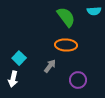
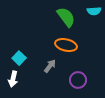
orange ellipse: rotated 10 degrees clockwise
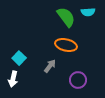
cyan semicircle: moved 6 px left, 1 px down
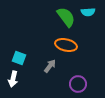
cyan square: rotated 24 degrees counterclockwise
purple circle: moved 4 px down
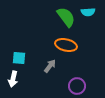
cyan square: rotated 16 degrees counterclockwise
purple circle: moved 1 px left, 2 px down
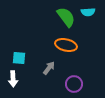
gray arrow: moved 1 px left, 2 px down
white arrow: rotated 14 degrees counterclockwise
purple circle: moved 3 px left, 2 px up
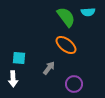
orange ellipse: rotated 25 degrees clockwise
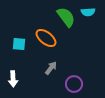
orange ellipse: moved 20 px left, 7 px up
cyan square: moved 14 px up
gray arrow: moved 2 px right
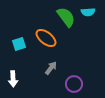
cyan square: rotated 24 degrees counterclockwise
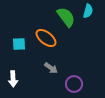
cyan semicircle: moved 1 px up; rotated 72 degrees counterclockwise
cyan square: rotated 16 degrees clockwise
gray arrow: rotated 88 degrees clockwise
